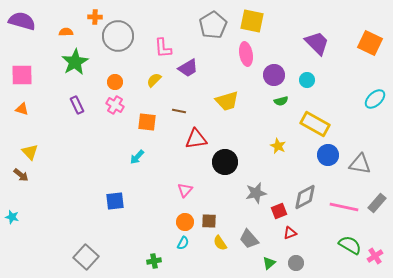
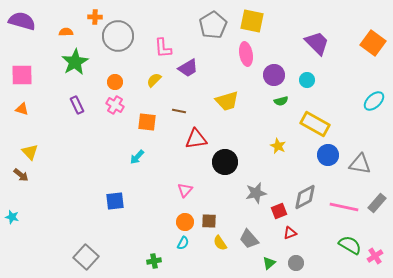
orange square at (370, 43): moved 3 px right; rotated 10 degrees clockwise
cyan ellipse at (375, 99): moved 1 px left, 2 px down
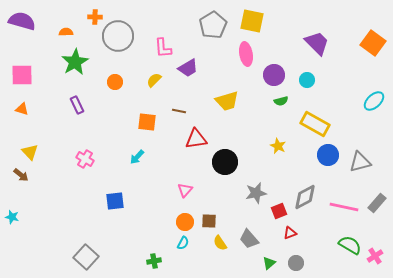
pink cross at (115, 105): moved 30 px left, 54 px down
gray triangle at (360, 164): moved 2 px up; rotated 25 degrees counterclockwise
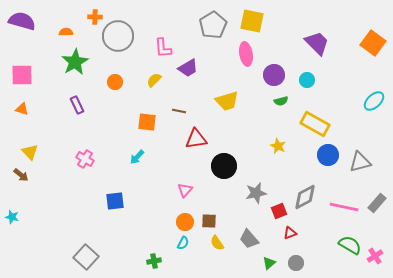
black circle at (225, 162): moved 1 px left, 4 px down
yellow semicircle at (220, 243): moved 3 px left
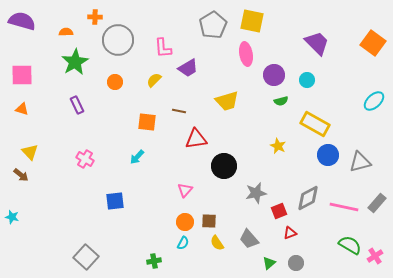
gray circle at (118, 36): moved 4 px down
gray diamond at (305, 197): moved 3 px right, 1 px down
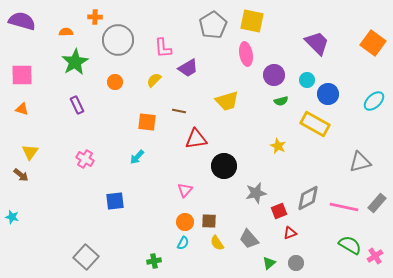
yellow triangle at (30, 152): rotated 18 degrees clockwise
blue circle at (328, 155): moved 61 px up
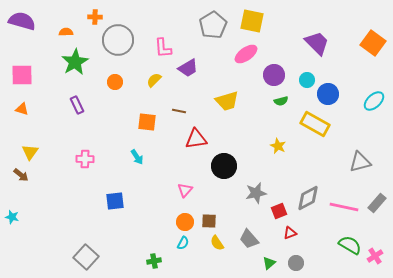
pink ellipse at (246, 54): rotated 65 degrees clockwise
cyan arrow at (137, 157): rotated 77 degrees counterclockwise
pink cross at (85, 159): rotated 30 degrees counterclockwise
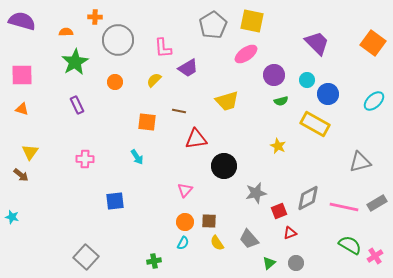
gray rectangle at (377, 203): rotated 18 degrees clockwise
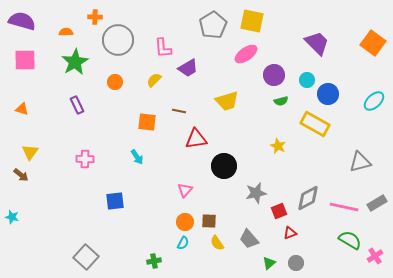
pink square at (22, 75): moved 3 px right, 15 px up
green semicircle at (350, 245): moved 5 px up
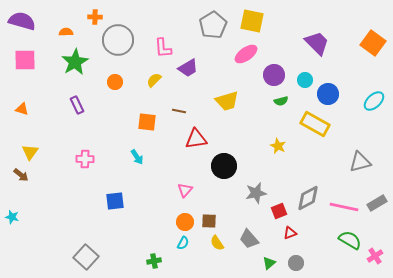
cyan circle at (307, 80): moved 2 px left
